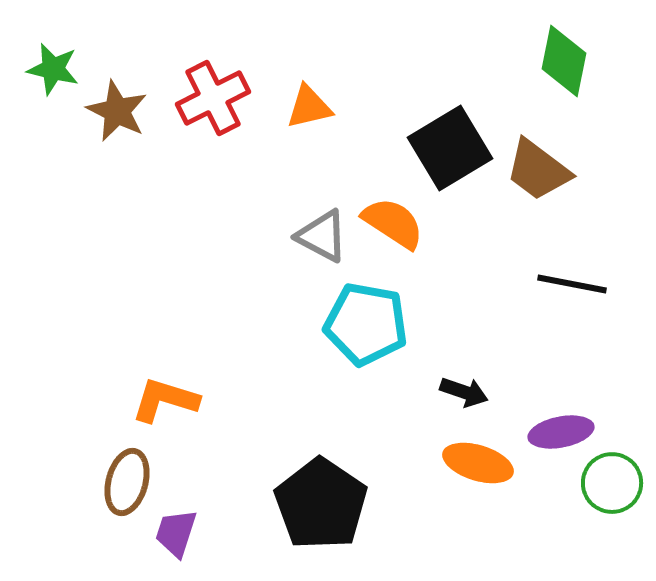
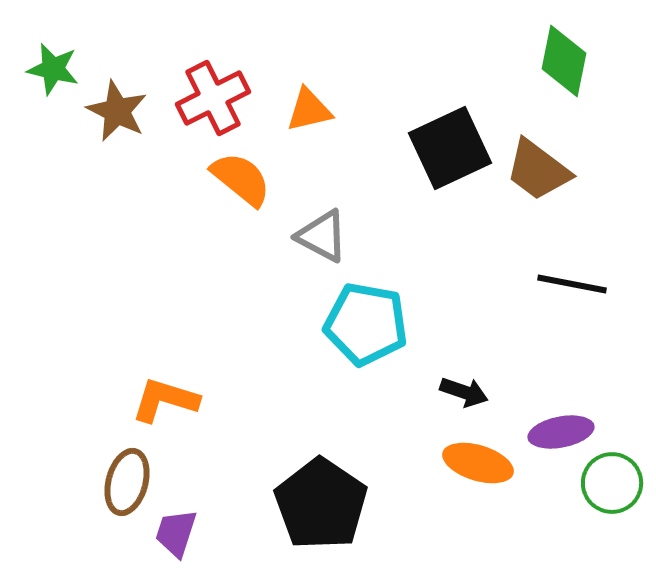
orange triangle: moved 3 px down
black square: rotated 6 degrees clockwise
orange semicircle: moved 152 px left, 44 px up; rotated 6 degrees clockwise
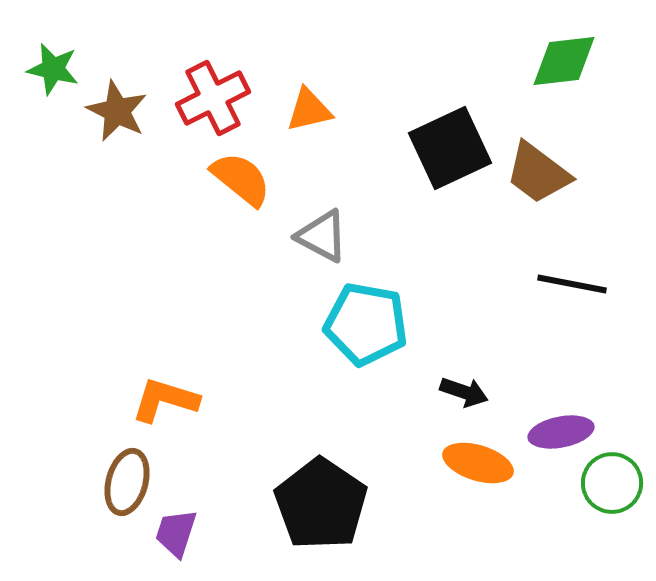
green diamond: rotated 72 degrees clockwise
brown trapezoid: moved 3 px down
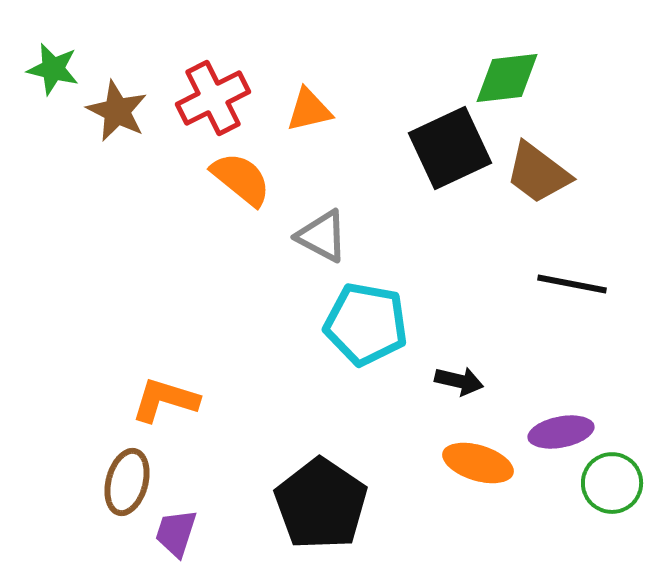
green diamond: moved 57 px left, 17 px down
black arrow: moved 5 px left, 11 px up; rotated 6 degrees counterclockwise
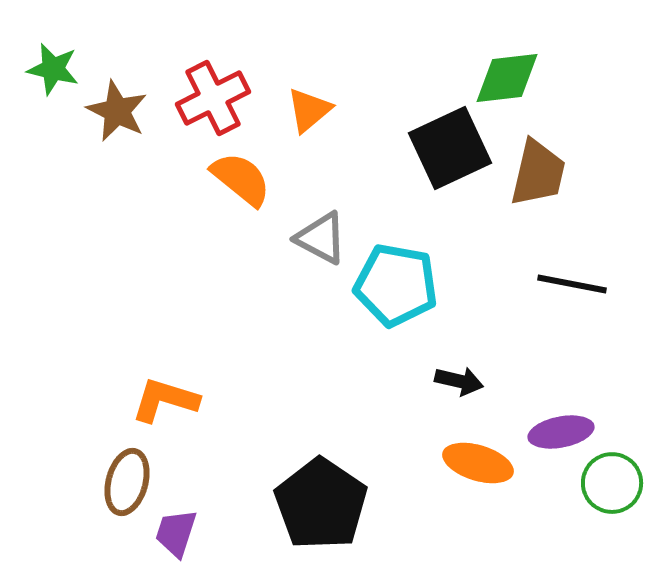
orange triangle: rotated 27 degrees counterclockwise
brown trapezoid: rotated 114 degrees counterclockwise
gray triangle: moved 1 px left, 2 px down
cyan pentagon: moved 30 px right, 39 px up
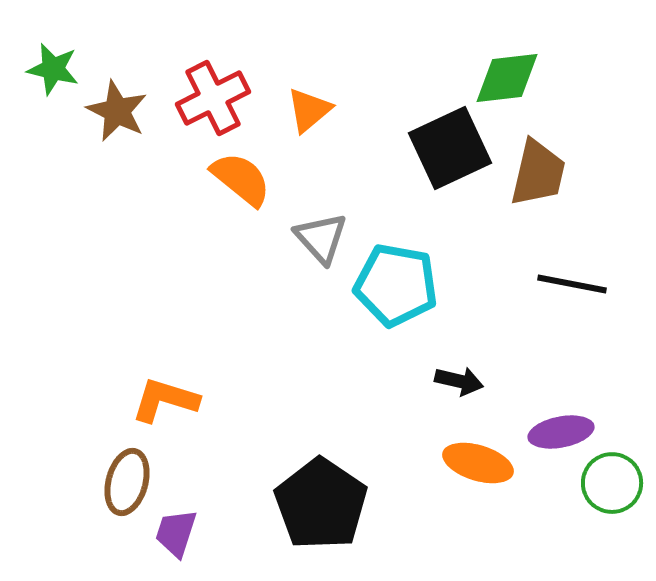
gray triangle: rotated 20 degrees clockwise
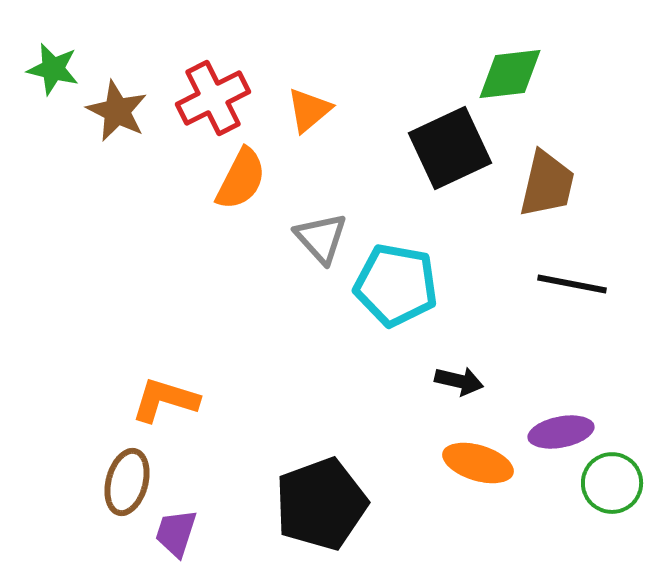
green diamond: moved 3 px right, 4 px up
brown trapezoid: moved 9 px right, 11 px down
orange semicircle: rotated 78 degrees clockwise
black pentagon: rotated 18 degrees clockwise
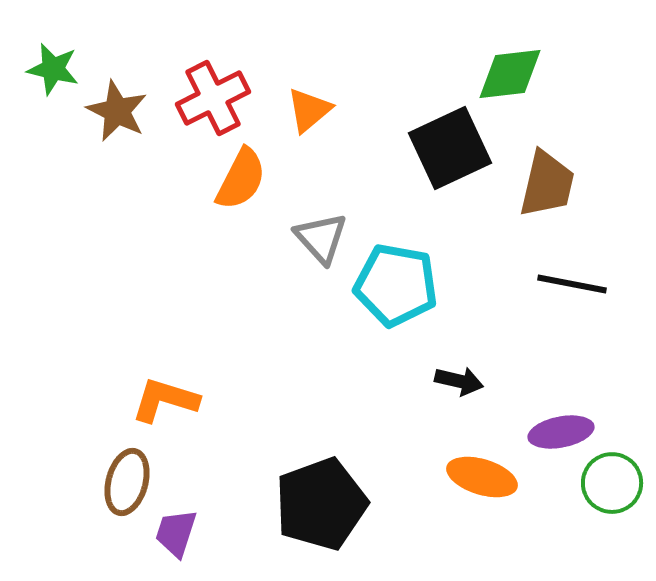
orange ellipse: moved 4 px right, 14 px down
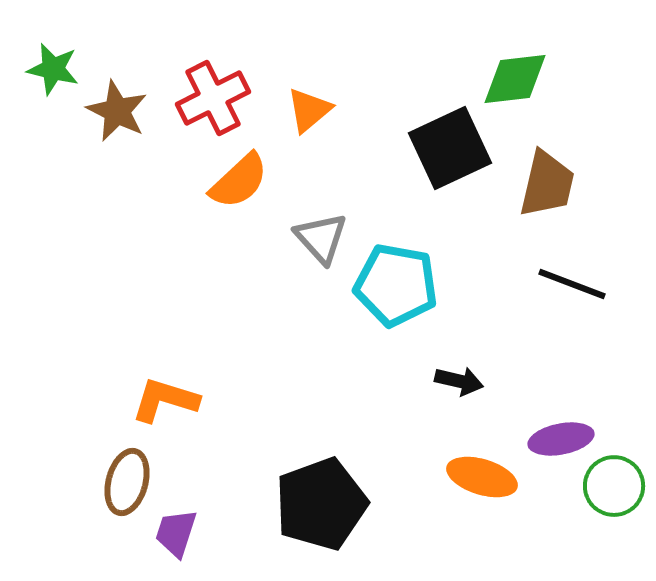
green diamond: moved 5 px right, 5 px down
orange semicircle: moved 2 px left, 2 px down; rotated 20 degrees clockwise
black line: rotated 10 degrees clockwise
purple ellipse: moved 7 px down
green circle: moved 2 px right, 3 px down
